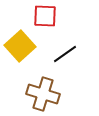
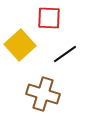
red square: moved 4 px right, 2 px down
yellow square: moved 1 px up
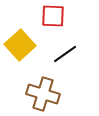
red square: moved 4 px right, 2 px up
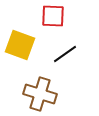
yellow square: rotated 28 degrees counterclockwise
brown cross: moved 3 px left
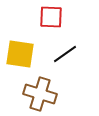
red square: moved 2 px left, 1 px down
yellow square: moved 9 px down; rotated 12 degrees counterclockwise
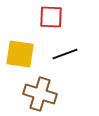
black line: rotated 15 degrees clockwise
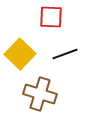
yellow square: rotated 36 degrees clockwise
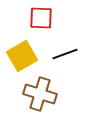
red square: moved 10 px left, 1 px down
yellow square: moved 2 px right, 2 px down; rotated 16 degrees clockwise
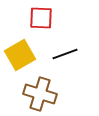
yellow square: moved 2 px left, 1 px up
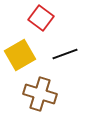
red square: rotated 35 degrees clockwise
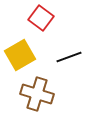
black line: moved 4 px right, 3 px down
brown cross: moved 3 px left
